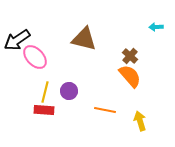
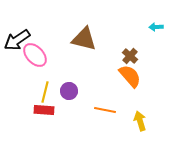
pink ellipse: moved 2 px up
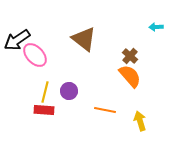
brown triangle: rotated 24 degrees clockwise
